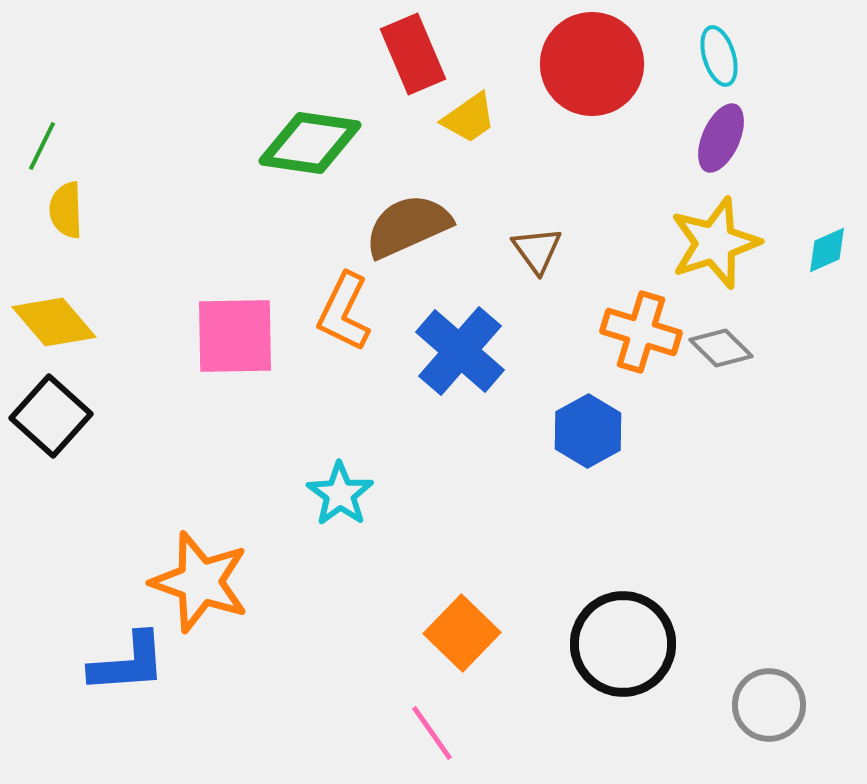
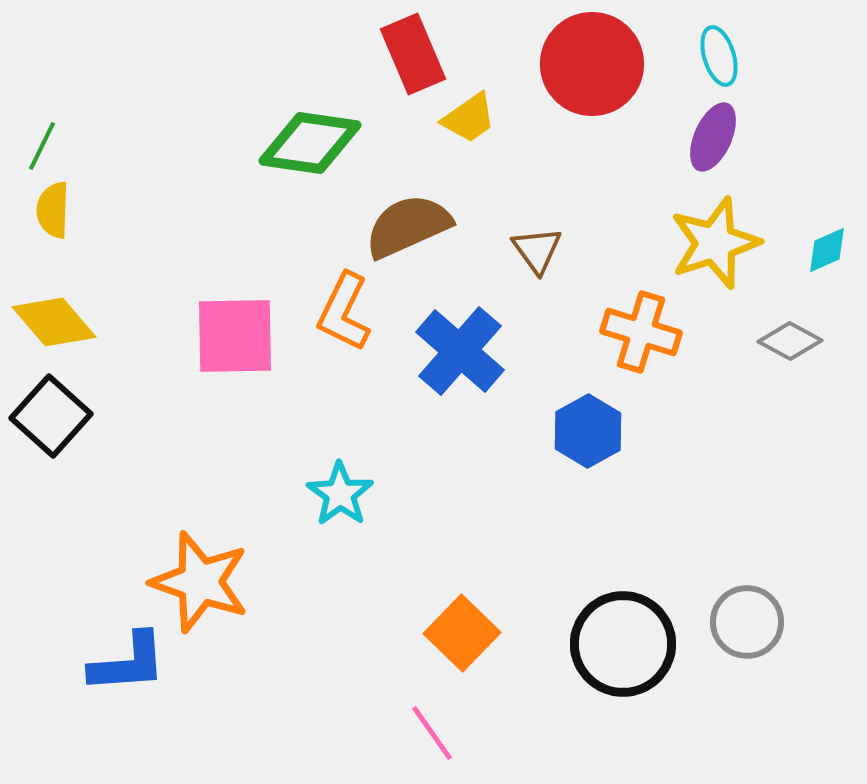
purple ellipse: moved 8 px left, 1 px up
yellow semicircle: moved 13 px left; rotated 4 degrees clockwise
gray diamond: moved 69 px right, 7 px up; rotated 16 degrees counterclockwise
gray circle: moved 22 px left, 83 px up
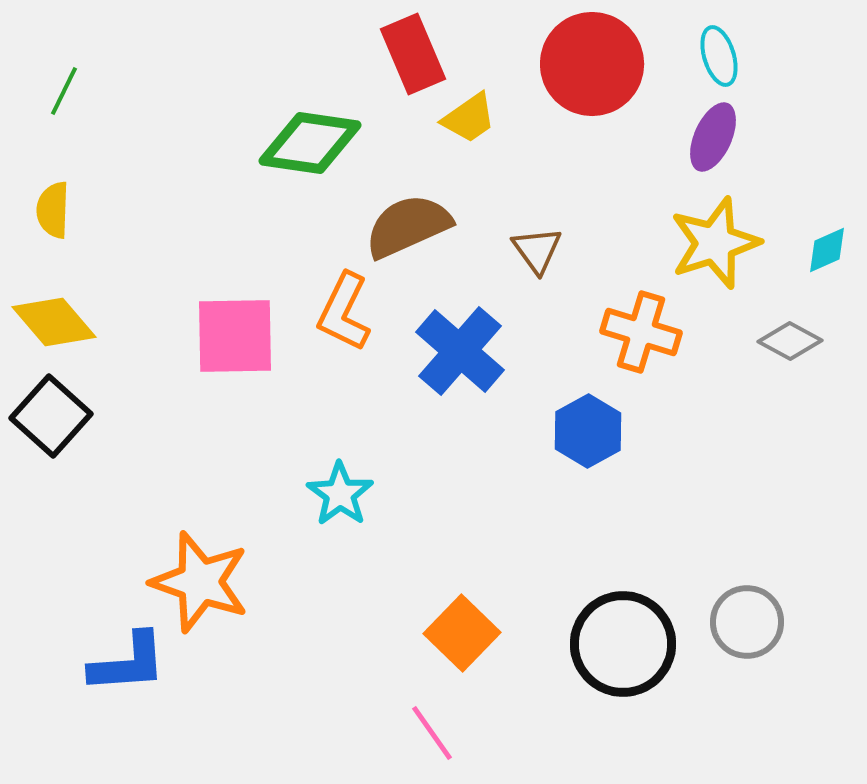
green line: moved 22 px right, 55 px up
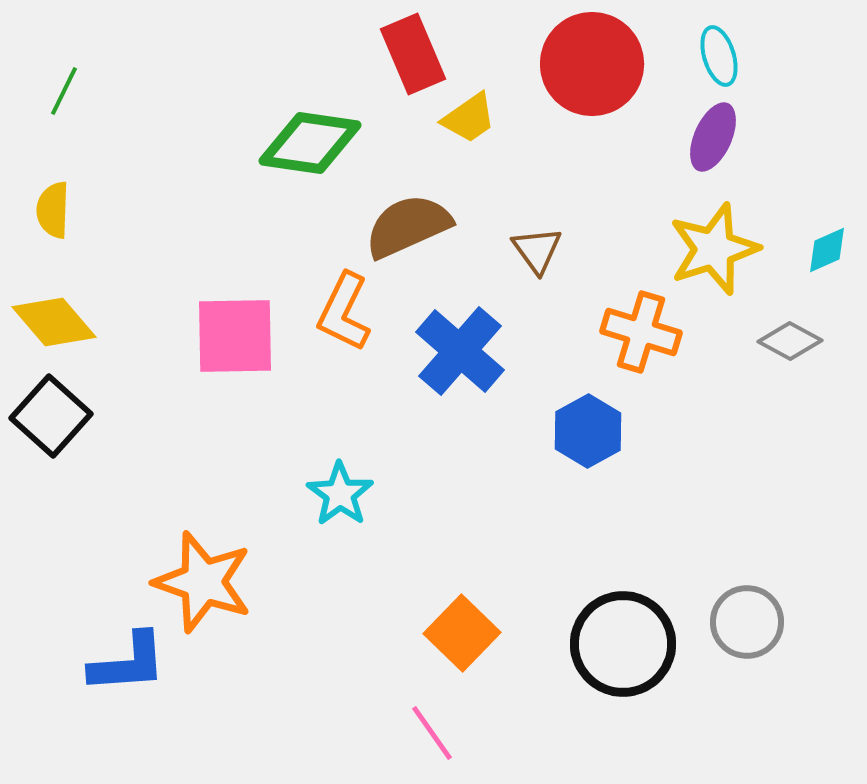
yellow star: moved 1 px left, 6 px down
orange star: moved 3 px right
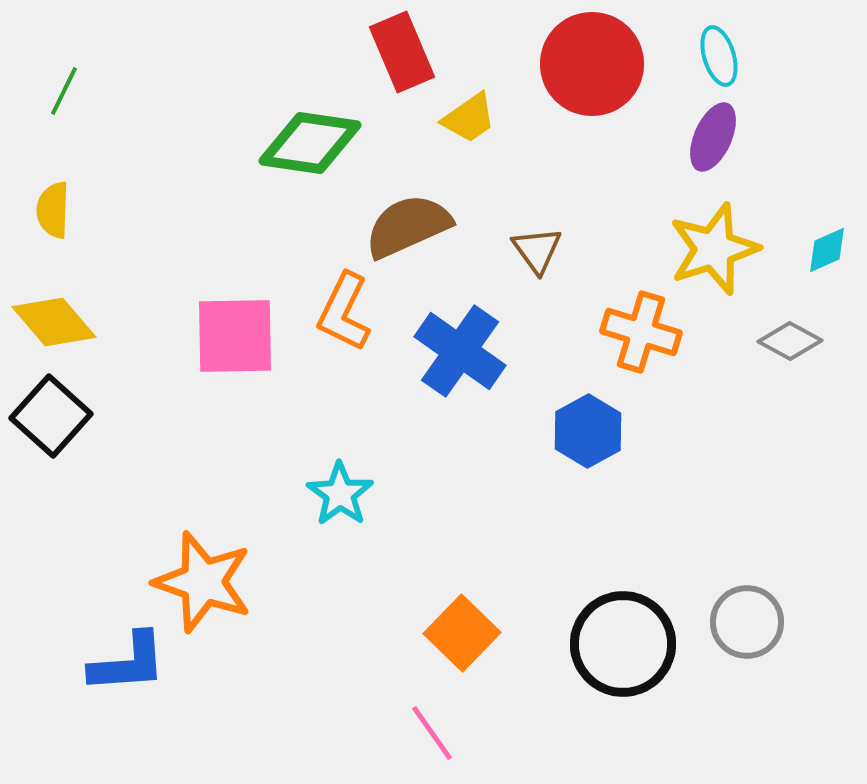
red rectangle: moved 11 px left, 2 px up
blue cross: rotated 6 degrees counterclockwise
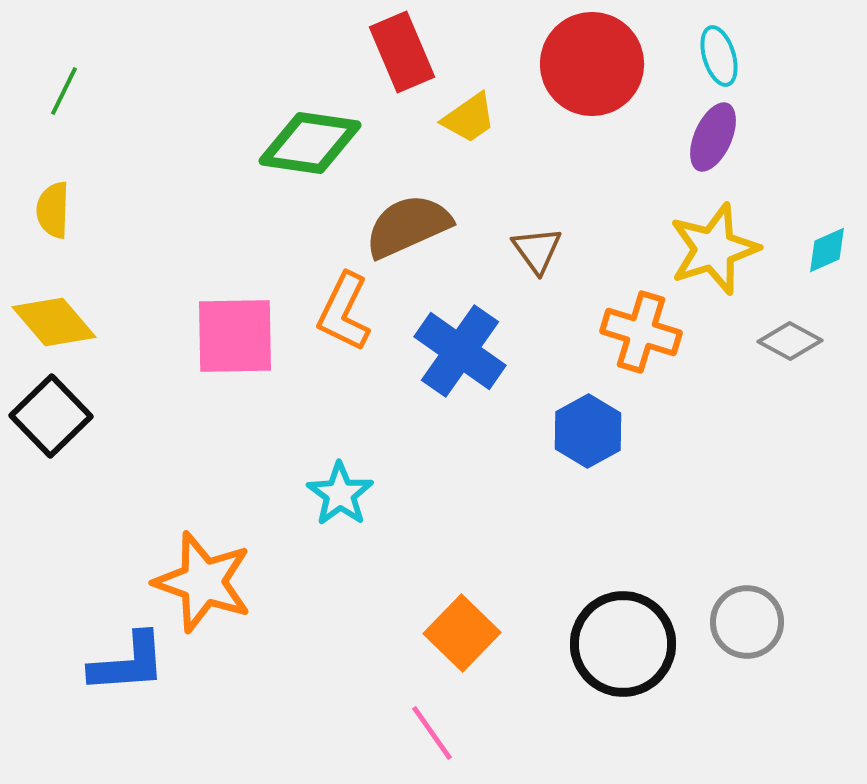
black square: rotated 4 degrees clockwise
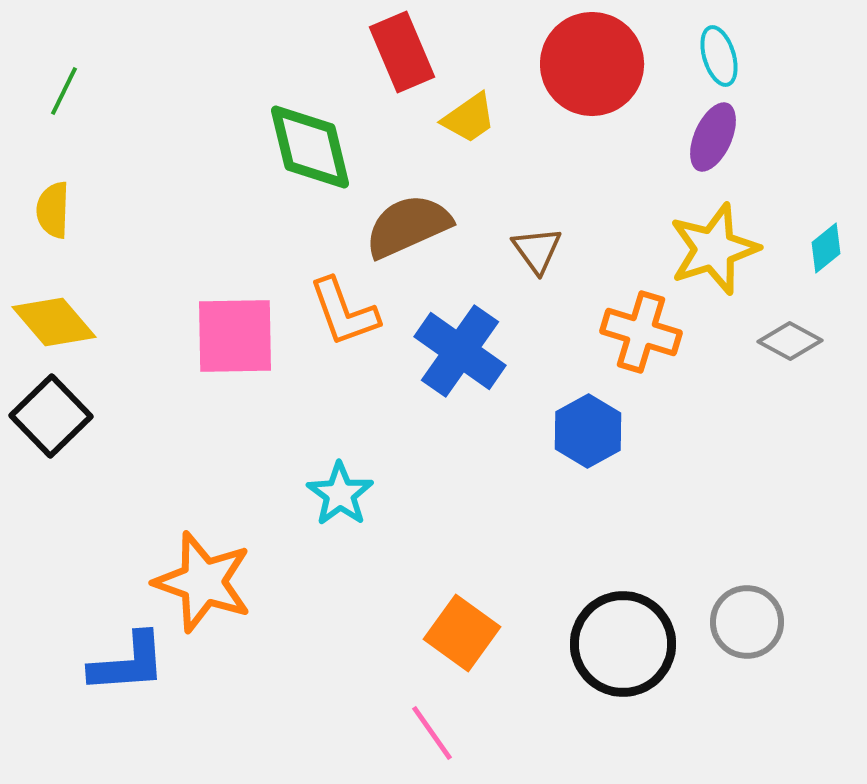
green diamond: moved 4 px down; rotated 68 degrees clockwise
cyan diamond: moved 1 px left, 2 px up; rotated 15 degrees counterclockwise
orange L-shape: rotated 46 degrees counterclockwise
orange square: rotated 8 degrees counterclockwise
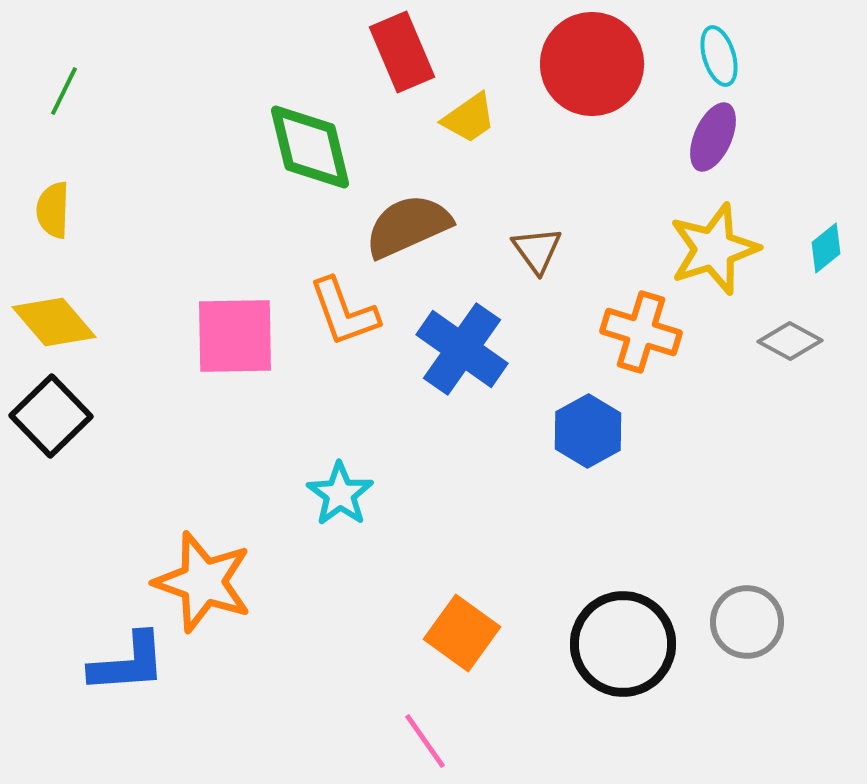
blue cross: moved 2 px right, 2 px up
pink line: moved 7 px left, 8 px down
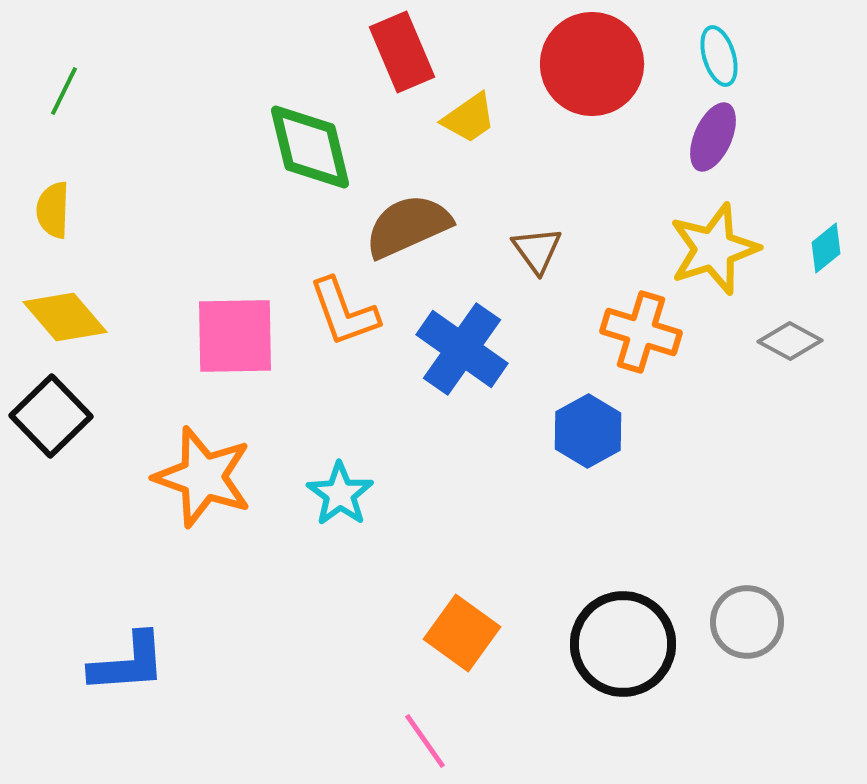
yellow diamond: moved 11 px right, 5 px up
orange star: moved 105 px up
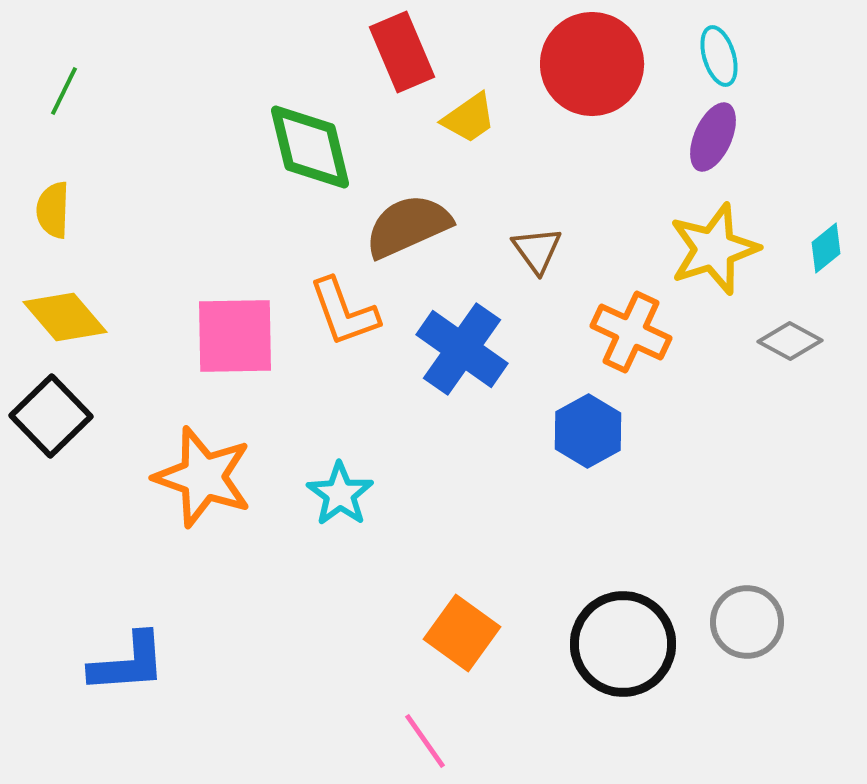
orange cross: moved 10 px left; rotated 8 degrees clockwise
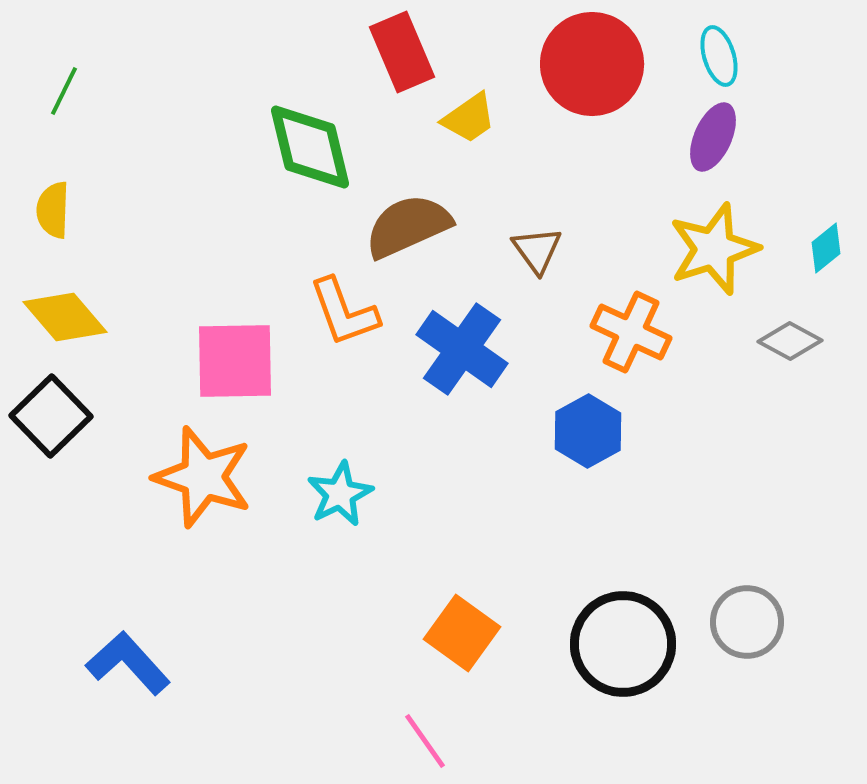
pink square: moved 25 px down
cyan star: rotated 10 degrees clockwise
blue L-shape: rotated 128 degrees counterclockwise
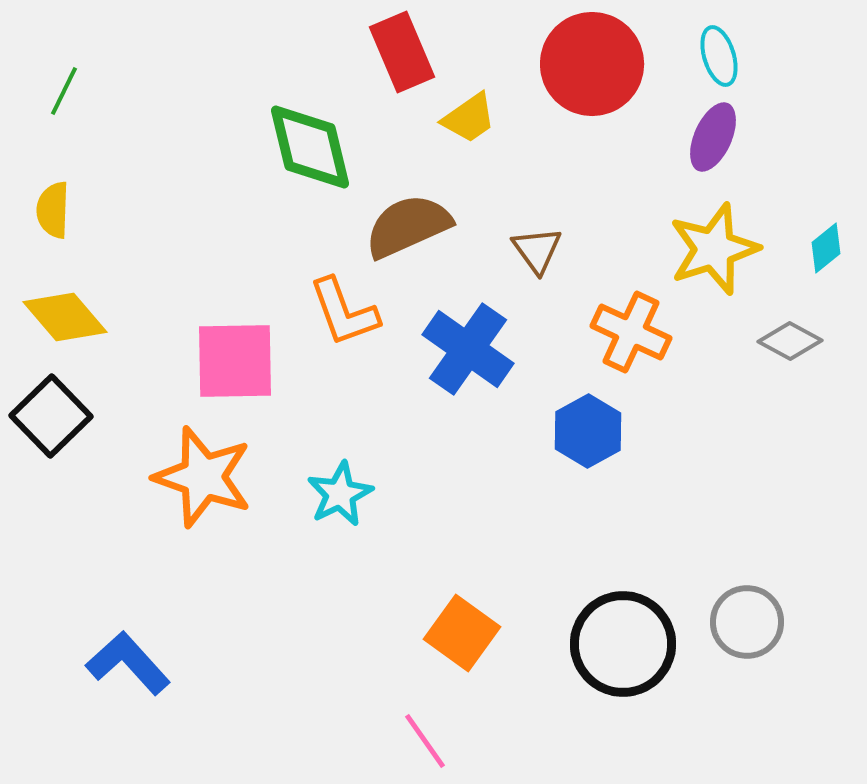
blue cross: moved 6 px right
